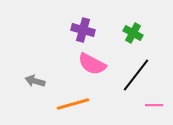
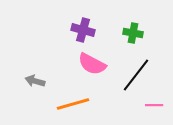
green cross: rotated 18 degrees counterclockwise
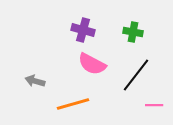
green cross: moved 1 px up
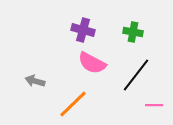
pink semicircle: moved 1 px up
orange line: rotated 28 degrees counterclockwise
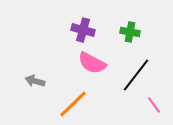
green cross: moved 3 px left
pink line: rotated 54 degrees clockwise
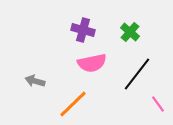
green cross: rotated 30 degrees clockwise
pink semicircle: rotated 40 degrees counterclockwise
black line: moved 1 px right, 1 px up
pink line: moved 4 px right, 1 px up
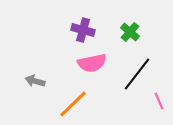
pink line: moved 1 px right, 3 px up; rotated 12 degrees clockwise
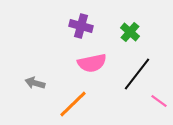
purple cross: moved 2 px left, 4 px up
gray arrow: moved 2 px down
pink line: rotated 30 degrees counterclockwise
